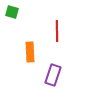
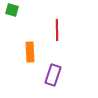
green square: moved 2 px up
red line: moved 1 px up
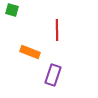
orange rectangle: rotated 66 degrees counterclockwise
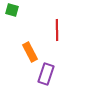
orange rectangle: rotated 42 degrees clockwise
purple rectangle: moved 7 px left, 1 px up
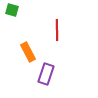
orange rectangle: moved 2 px left
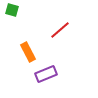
red line: moved 3 px right; rotated 50 degrees clockwise
purple rectangle: rotated 50 degrees clockwise
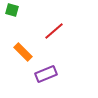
red line: moved 6 px left, 1 px down
orange rectangle: moved 5 px left; rotated 18 degrees counterclockwise
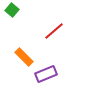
green square: rotated 24 degrees clockwise
orange rectangle: moved 1 px right, 5 px down
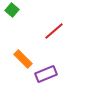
orange rectangle: moved 1 px left, 2 px down
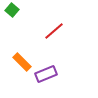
orange rectangle: moved 1 px left, 3 px down
